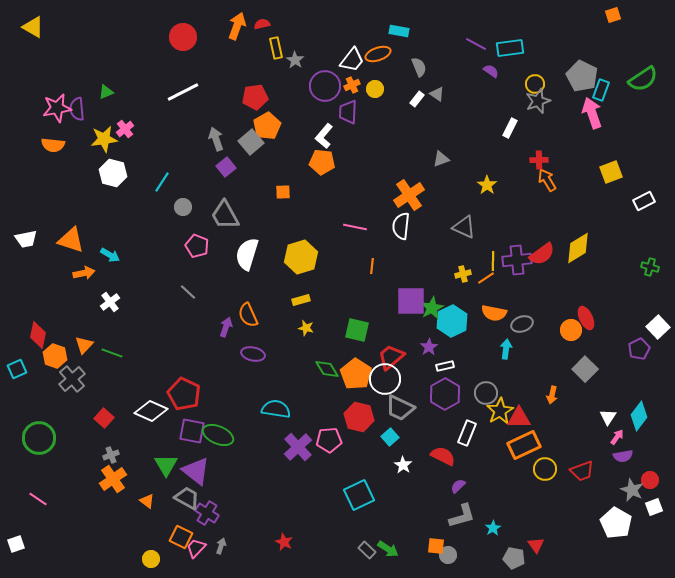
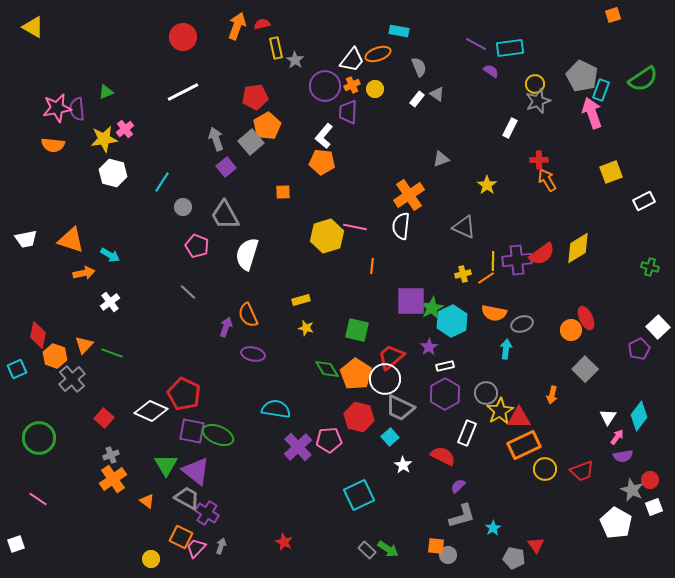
yellow hexagon at (301, 257): moved 26 px right, 21 px up
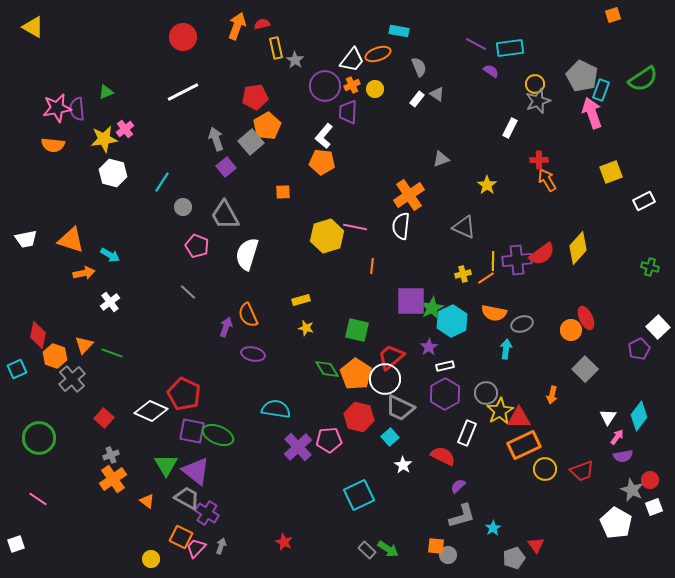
yellow diamond at (578, 248): rotated 16 degrees counterclockwise
gray pentagon at (514, 558): rotated 30 degrees counterclockwise
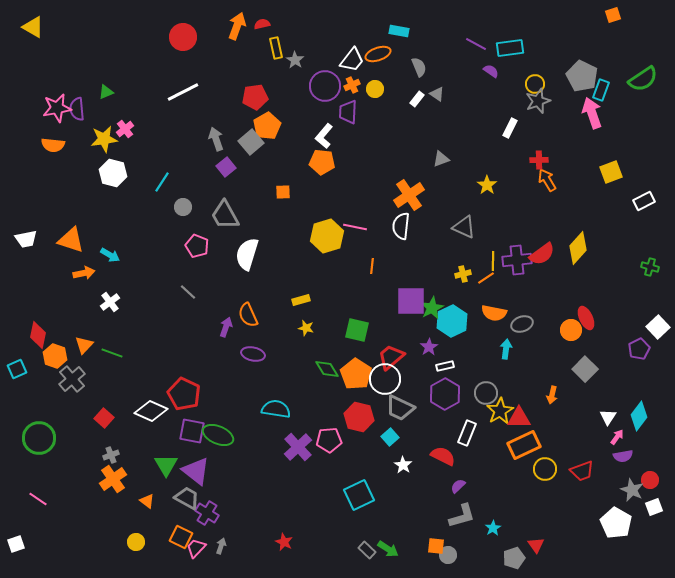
yellow circle at (151, 559): moved 15 px left, 17 px up
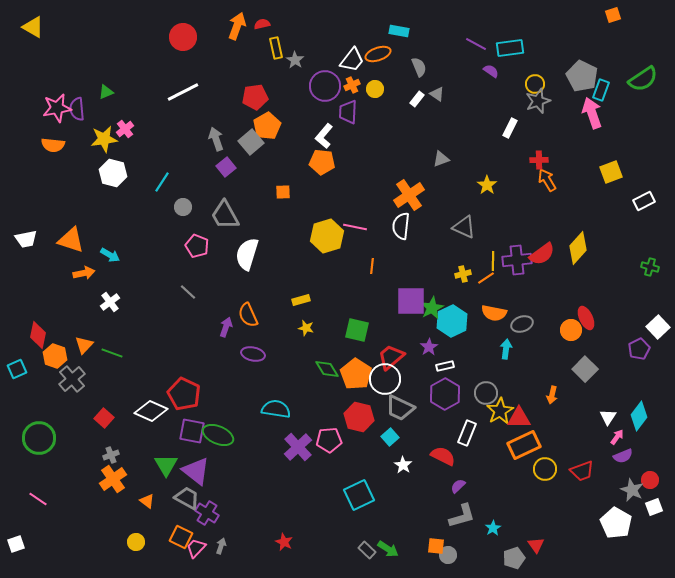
purple semicircle at (623, 456): rotated 12 degrees counterclockwise
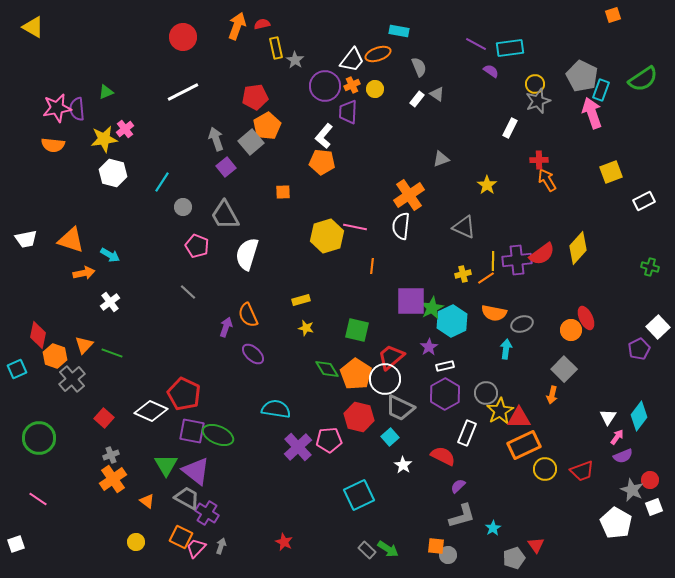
purple ellipse at (253, 354): rotated 30 degrees clockwise
gray square at (585, 369): moved 21 px left
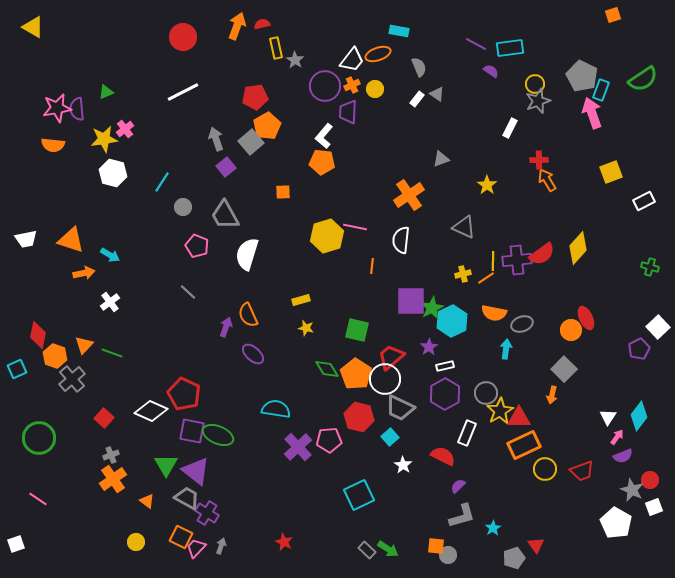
white semicircle at (401, 226): moved 14 px down
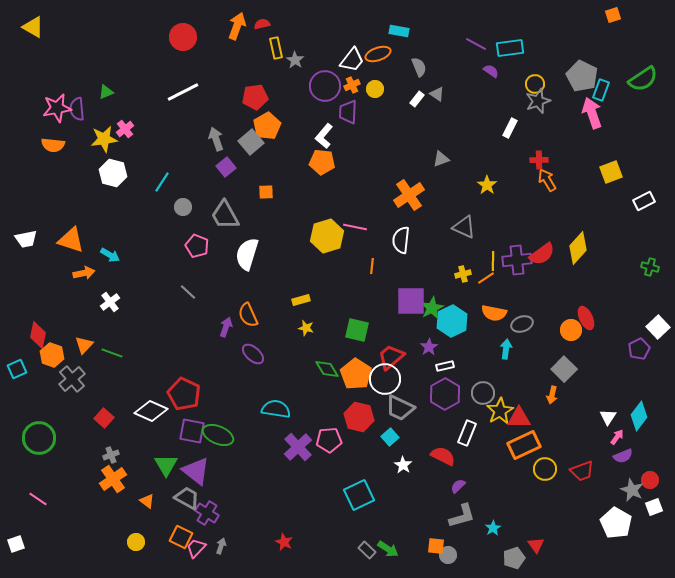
orange square at (283, 192): moved 17 px left
orange hexagon at (55, 356): moved 3 px left, 1 px up
gray circle at (486, 393): moved 3 px left
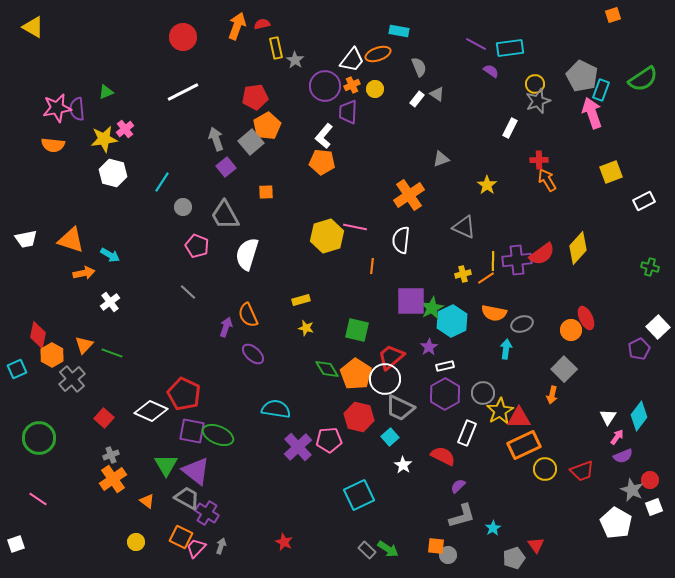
orange hexagon at (52, 355): rotated 10 degrees clockwise
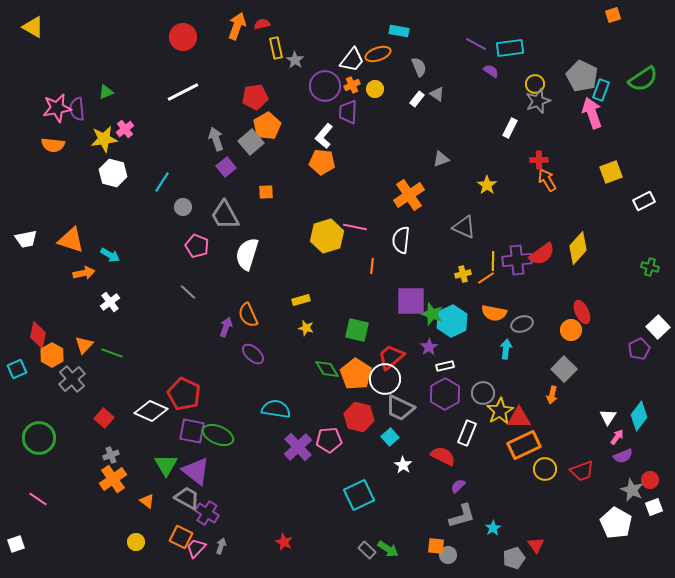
green star at (432, 308): moved 6 px down; rotated 25 degrees counterclockwise
red ellipse at (586, 318): moved 4 px left, 6 px up
